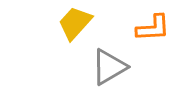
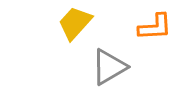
orange L-shape: moved 2 px right, 1 px up
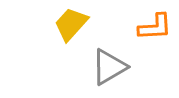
yellow trapezoid: moved 4 px left, 1 px down
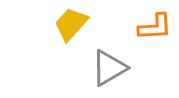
gray triangle: moved 1 px down
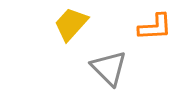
gray triangle: rotated 45 degrees counterclockwise
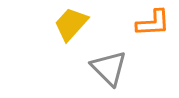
orange L-shape: moved 2 px left, 4 px up
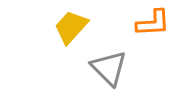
yellow trapezoid: moved 3 px down
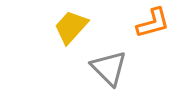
orange L-shape: rotated 12 degrees counterclockwise
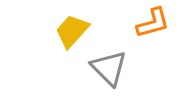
yellow trapezoid: moved 1 px right, 4 px down
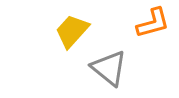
gray triangle: rotated 6 degrees counterclockwise
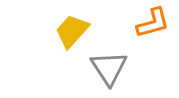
gray triangle: rotated 18 degrees clockwise
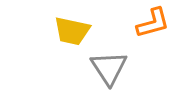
yellow trapezoid: rotated 120 degrees counterclockwise
